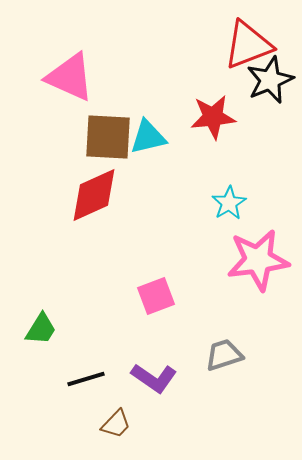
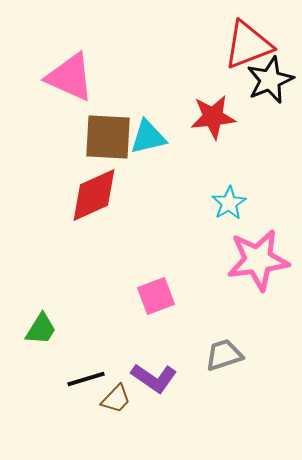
brown trapezoid: moved 25 px up
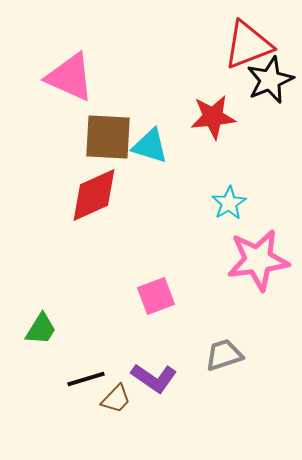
cyan triangle: moved 2 px right, 9 px down; rotated 30 degrees clockwise
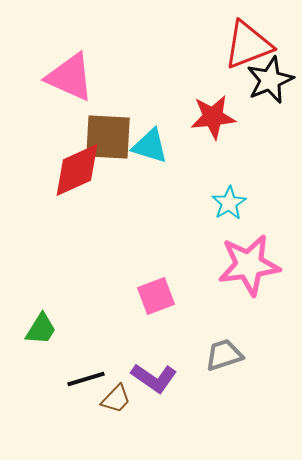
red diamond: moved 17 px left, 25 px up
pink star: moved 9 px left, 5 px down
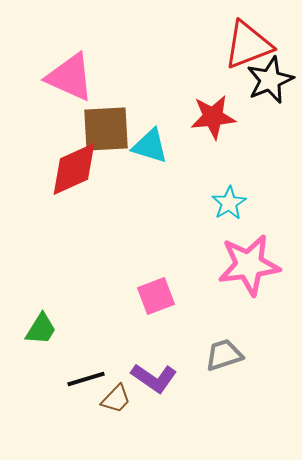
brown square: moved 2 px left, 8 px up; rotated 6 degrees counterclockwise
red diamond: moved 3 px left, 1 px up
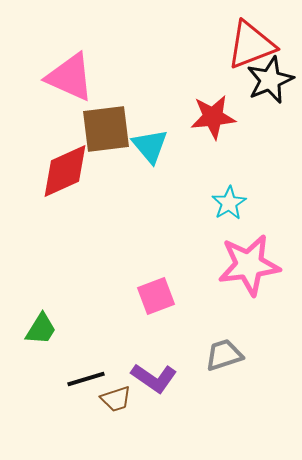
red triangle: moved 3 px right
brown square: rotated 4 degrees counterclockwise
cyan triangle: rotated 33 degrees clockwise
red diamond: moved 9 px left, 2 px down
brown trapezoid: rotated 28 degrees clockwise
